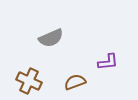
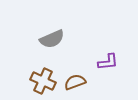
gray semicircle: moved 1 px right, 1 px down
brown cross: moved 14 px right
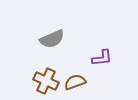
purple L-shape: moved 6 px left, 4 px up
brown cross: moved 3 px right
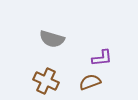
gray semicircle: rotated 40 degrees clockwise
brown semicircle: moved 15 px right
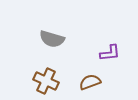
purple L-shape: moved 8 px right, 5 px up
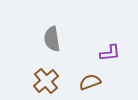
gray semicircle: rotated 65 degrees clockwise
brown cross: rotated 25 degrees clockwise
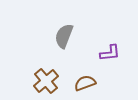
gray semicircle: moved 12 px right, 3 px up; rotated 30 degrees clockwise
brown semicircle: moved 5 px left, 1 px down
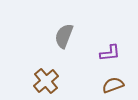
brown semicircle: moved 28 px right, 2 px down
